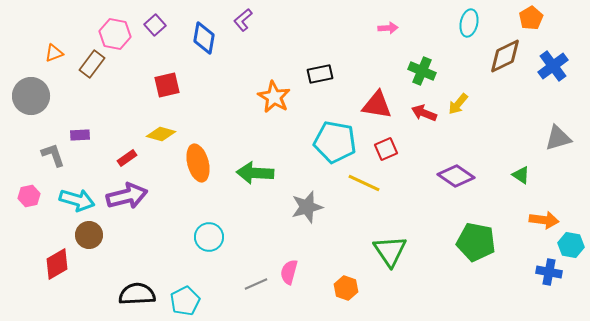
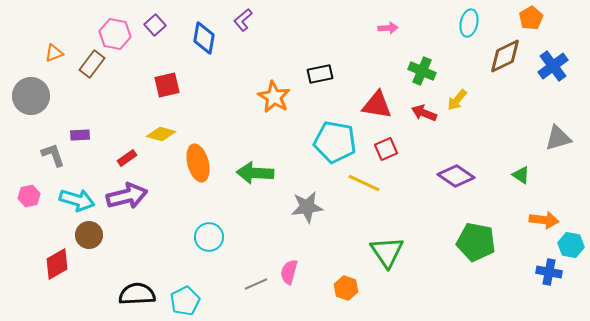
yellow arrow at (458, 104): moved 1 px left, 4 px up
gray star at (307, 207): rotated 8 degrees clockwise
green triangle at (390, 251): moved 3 px left, 1 px down
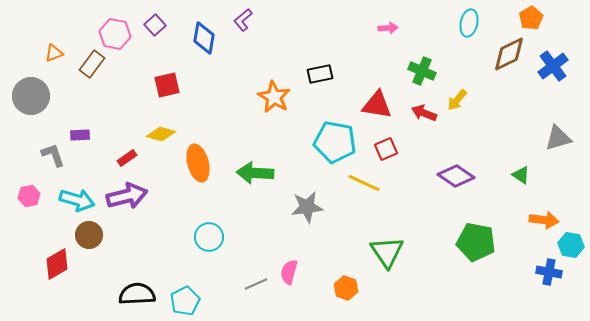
brown diamond at (505, 56): moved 4 px right, 2 px up
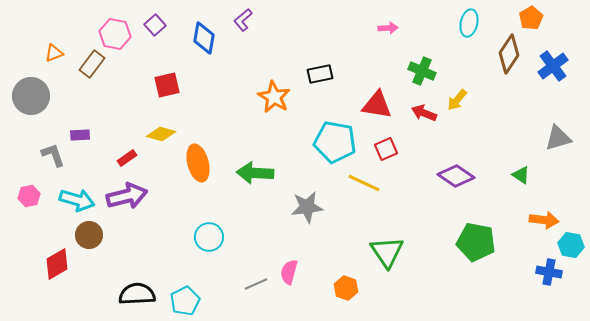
brown diamond at (509, 54): rotated 30 degrees counterclockwise
